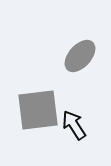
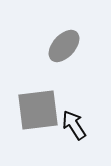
gray ellipse: moved 16 px left, 10 px up
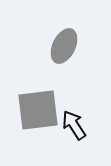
gray ellipse: rotated 16 degrees counterclockwise
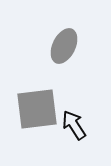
gray square: moved 1 px left, 1 px up
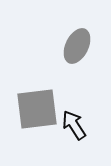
gray ellipse: moved 13 px right
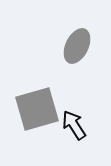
gray square: rotated 9 degrees counterclockwise
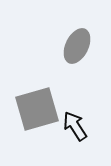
black arrow: moved 1 px right, 1 px down
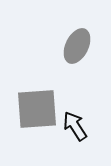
gray square: rotated 12 degrees clockwise
